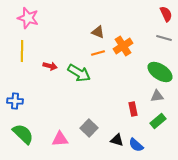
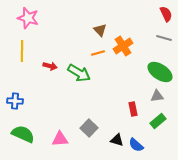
brown triangle: moved 2 px right, 2 px up; rotated 24 degrees clockwise
green semicircle: rotated 20 degrees counterclockwise
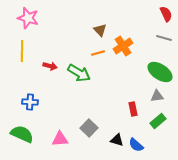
blue cross: moved 15 px right, 1 px down
green semicircle: moved 1 px left
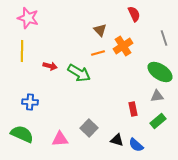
red semicircle: moved 32 px left
gray line: rotated 56 degrees clockwise
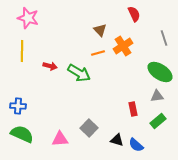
blue cross: moved 12 px left, 4 px down
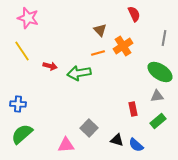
gray line: rotated 28 degrees clockwise
yellow line: rotated 35 degrees counterclockwise
green arrow: rotated 140 degrees clockwise
blue cross: moved 2 px up
green semicircle: rotated 65 degrees counterclockwise
pink triangle: moved 6 px right, 6 px down
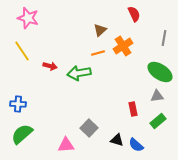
brown triangle: rotated 32 degrees clockwise
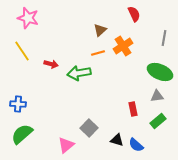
red arrow: moved 1 px right, 2 px up
green ellipse: rotated 10 degrees counterclockwise
pink triangle: rotated 36 degrees counterclockwise
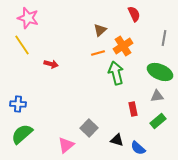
yellow line: moved 6 px up
green arrow: moved 37 px right; rotated 85 degrees clockwise
blue semicircle: moved 2 px right, 3 px down
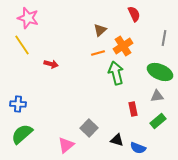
blue semicircle: rotated 21 degrees counterclockwise
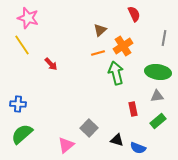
red arrow: rotated 32 degrees clockwise
green ellipse: moved 2 px left; rotated 15 degrees counterclockwise
